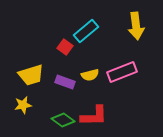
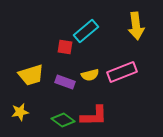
red square: rotated 28 degrees counterclockwise
yellow star: moved 3 px left, 7 px down
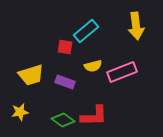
yellow semicircle: moved 3 px right, 9 px up
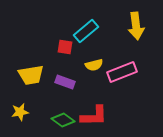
yellow semicircle: moved 1 px right, 1 px up
yellow trapezoid: rotated 8 degrees clockwise
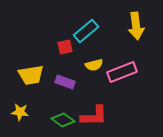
red square: rotated 21 degrees counterclockwise
yellow star: rotated 18 degrees clockwise
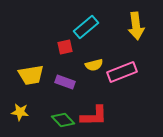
cyan rectangle: moved 4 px up
green diamond: rotated 10 degrees clockwise
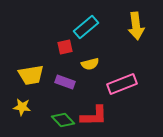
yellow semicircle: moved 4 px left, 1 px up
pink rectangle: moved 12 px down
yellow star: moved 2 px right, 5 px up
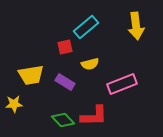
purple rectangle: rotated 12 degrees clockwise
yellow star: moved 8 px left, 3 px up; rotated 12 degrees counterclockwise
